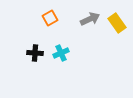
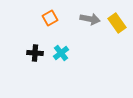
gray arrow: rotated 36 degrees clockwise
cyan cross: rotated 14 degrees counterclockwise
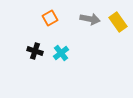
yellow rectangle: moved 1 px right, 1 px up
black cross: moved 2 px up; rotated 14 degrees clockwise
